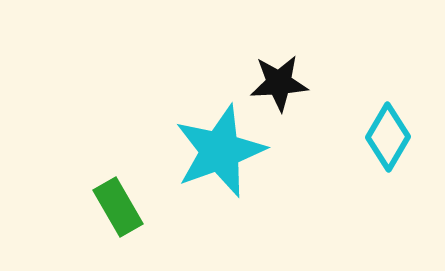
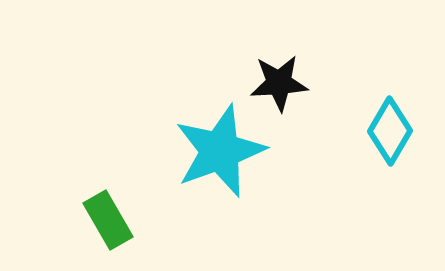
cyan diamond: moved 2 px right, 6 px up
green rectangle: moved 10 px left, 13 px down
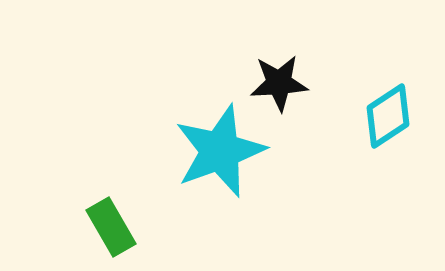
cyan diamond: moved 2 px left, 15 px up; rotated 26 degrees clockwise
green rectangle: moved 3 px right, 7 px down
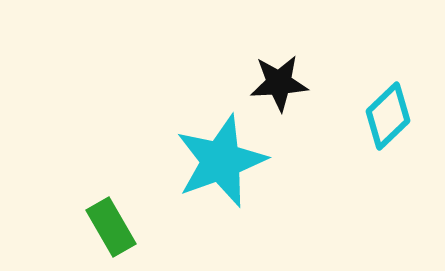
cyan diamond: rotated 10 degrees counterclockwise
cyan star: moved 1 px right, 10 px down
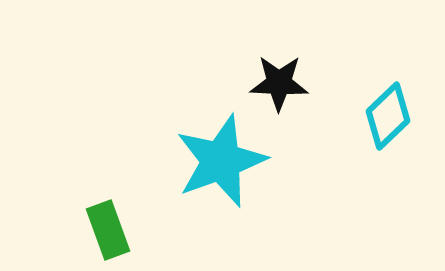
black star: rotated 6 degrees clockwise
green rectangle: moved 3 px left, 3 px down; rotated 10 degrees clockwise
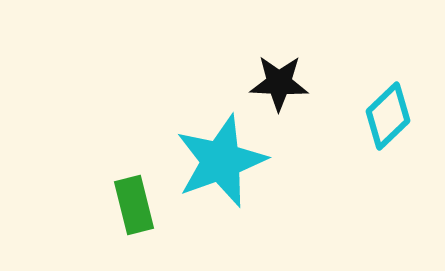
green rectangle: moved 26 px right, 25 px up; rotated 6 degrees clockwise
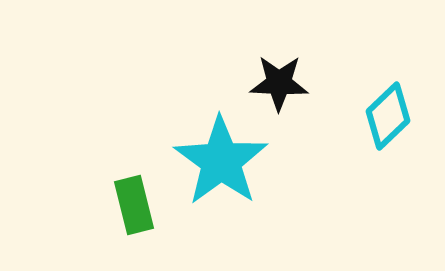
cyan star: rotated 16 degrees counterclockwise
